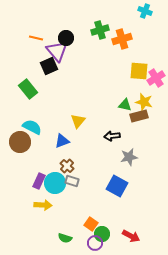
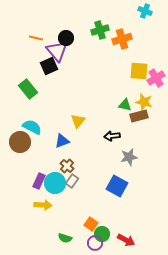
gray rectangle: rotated 72 degrees counterclockwise
red arrow: moved 5 px left, 4 px down
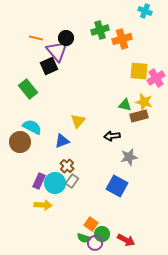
green semicircle: moved 19 px right
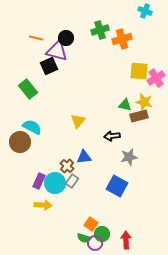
purple triangle: rotated 35 degrees counterclockwise
blue triangle: moved 22 px right, 16 px down; rotated 14 degrees clockwise
red arrow: rotated 120 degrees counterclockwise
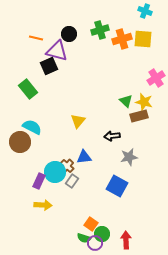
black circle: moved 3 px right, 4 px up
yellow square: moved 4 px right, 32 px up
green triangle: moved 1 px right, 4 px up; rotated 32 degrees clockwise
cyan circle: moved 11 px up
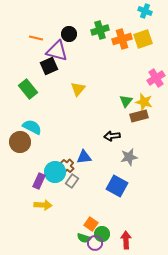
yellow square: rotated 24 degrees counterclockwise
green triangle: rotated 24 degrees clockwise
yellow triangle: moved 32 px up
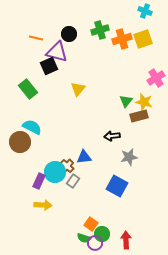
purple triangle: moved 1 px down
gray rectangle: moved 1 px right
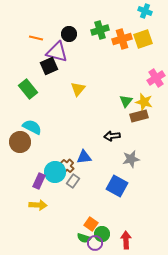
gray star: moved 2 px right, 2 px down
yellow arrow: moved 5 px left
